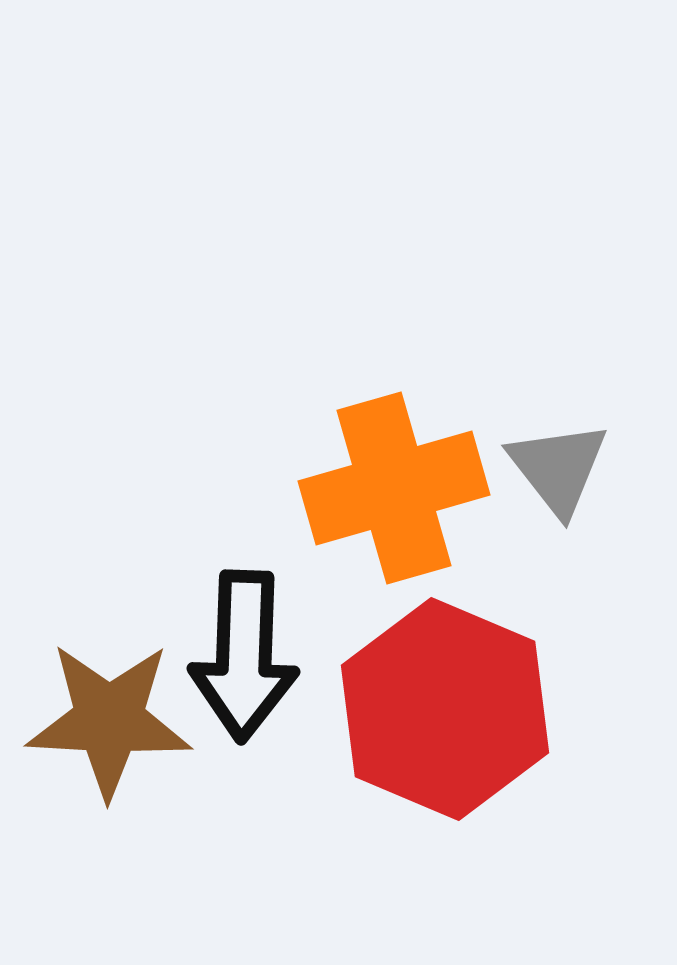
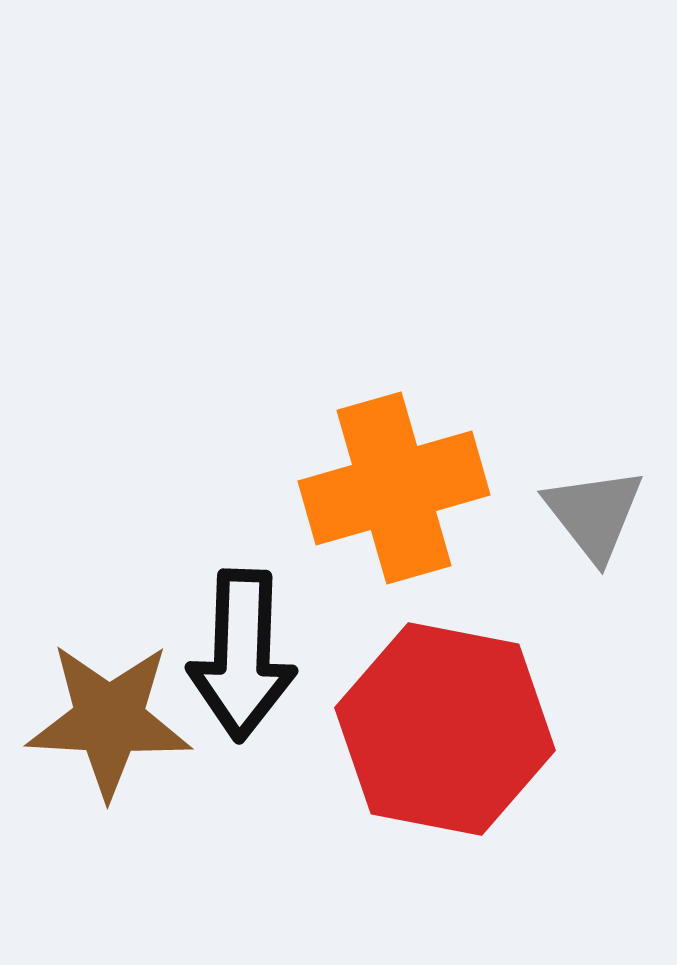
gray triangle: moved 36 px right, 46 px down
black arrow: moved 2 px left, 1 px up
red hexagon: moved 20 px down; rotated 12 degrees counterclockwise
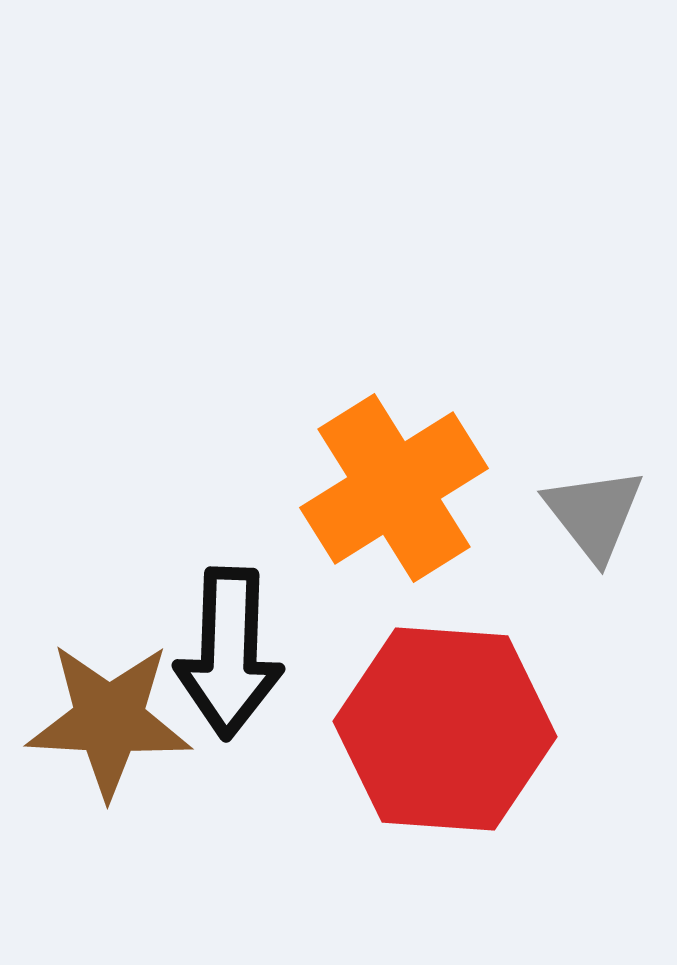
orange cross: rotated 16 degrees counterclockwise
black arrow: moved 13 px left, 2 px up
red hexagon: rotated 7 degrees counterclockwise
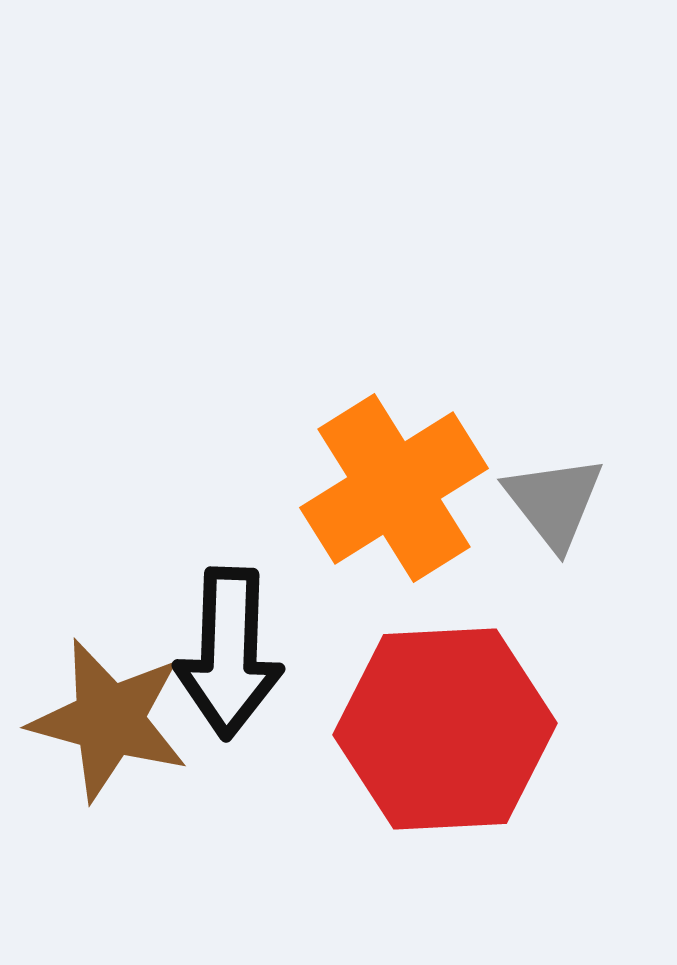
gray triangle: moved 40 px left, 12 px up
brown star: rotated 12 degrees clockwise
red hexagon: rotated 7 degrees counterclockwise
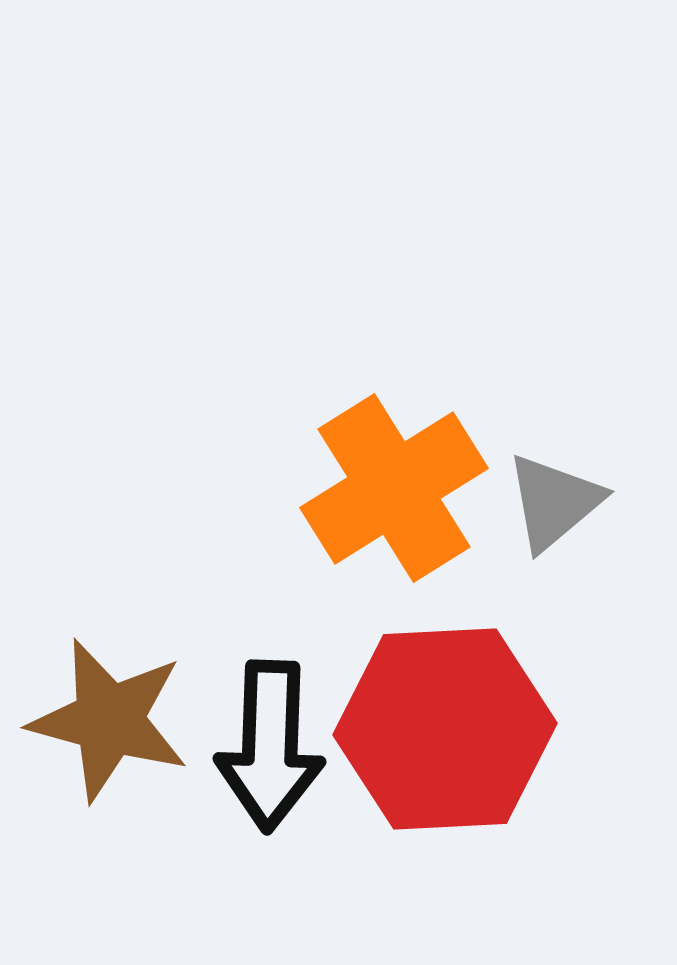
gray triangle: rotated 28 degrees clockwise
black arrow: moved 41 px right, 93 px down
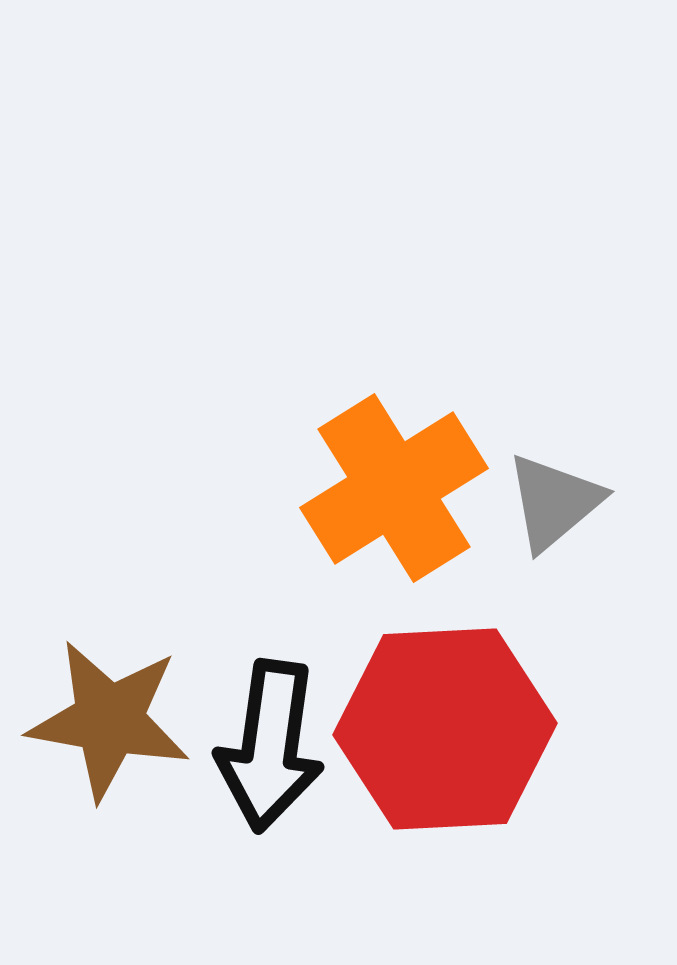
brown star: rotated 5 degrees counterclockwise
black arrow: rotated 6 degrees clockwise
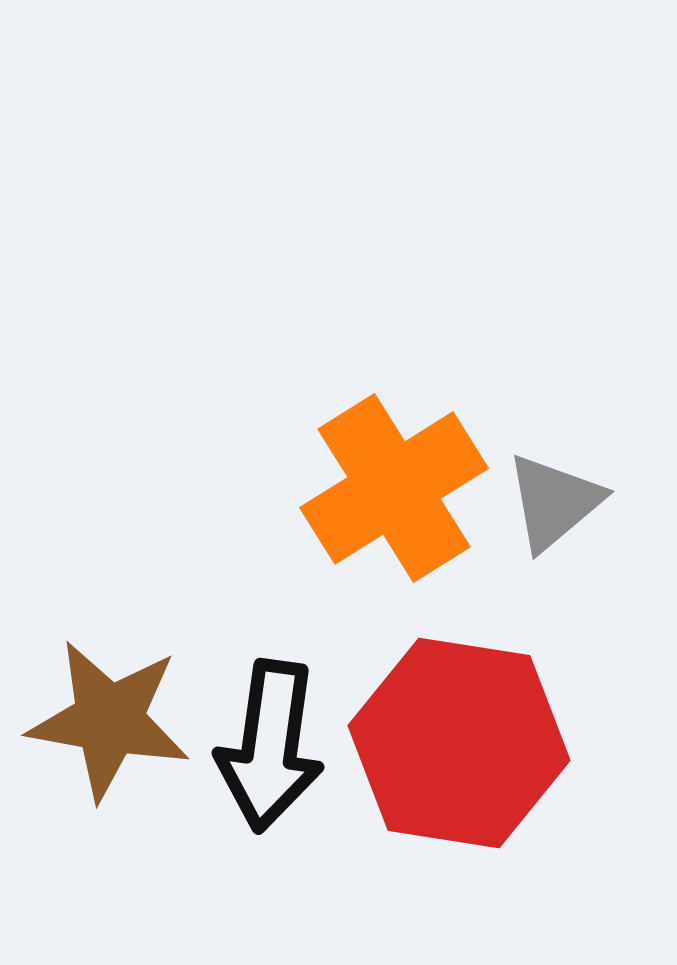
red hexagon: moved 14 px right, 14 px down; rotated 12 degrees clockwise
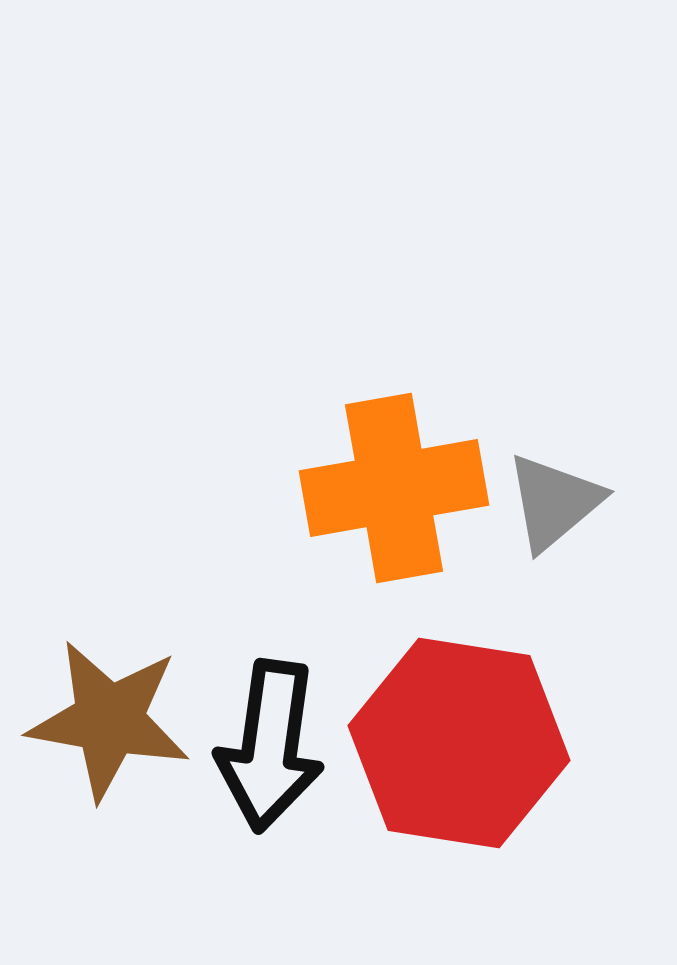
orange cross: rotated 22 degrees clockwise
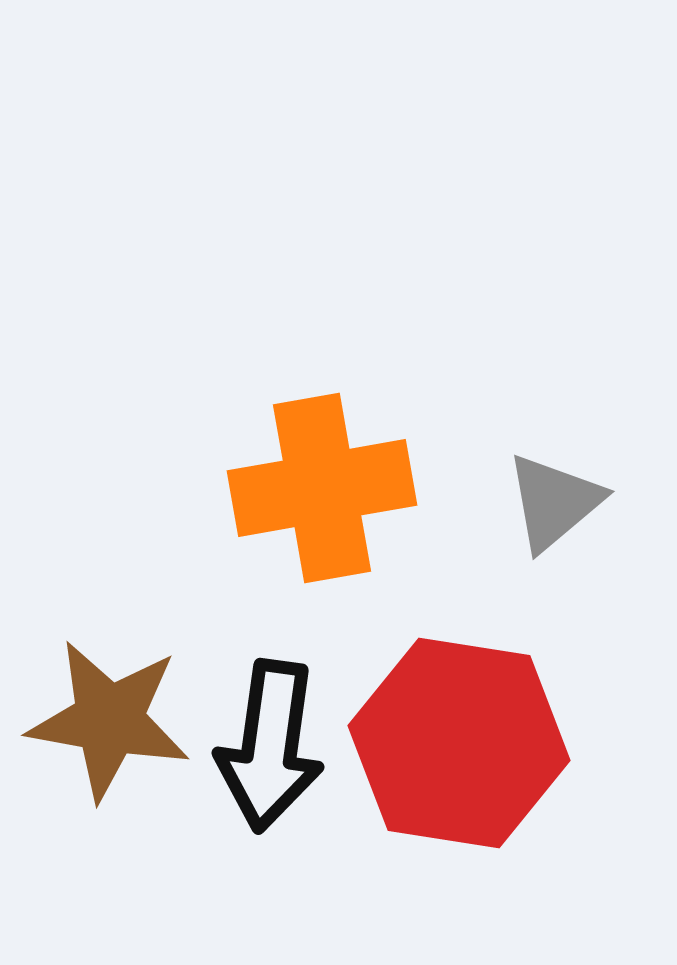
orange cross: moved 72 px left
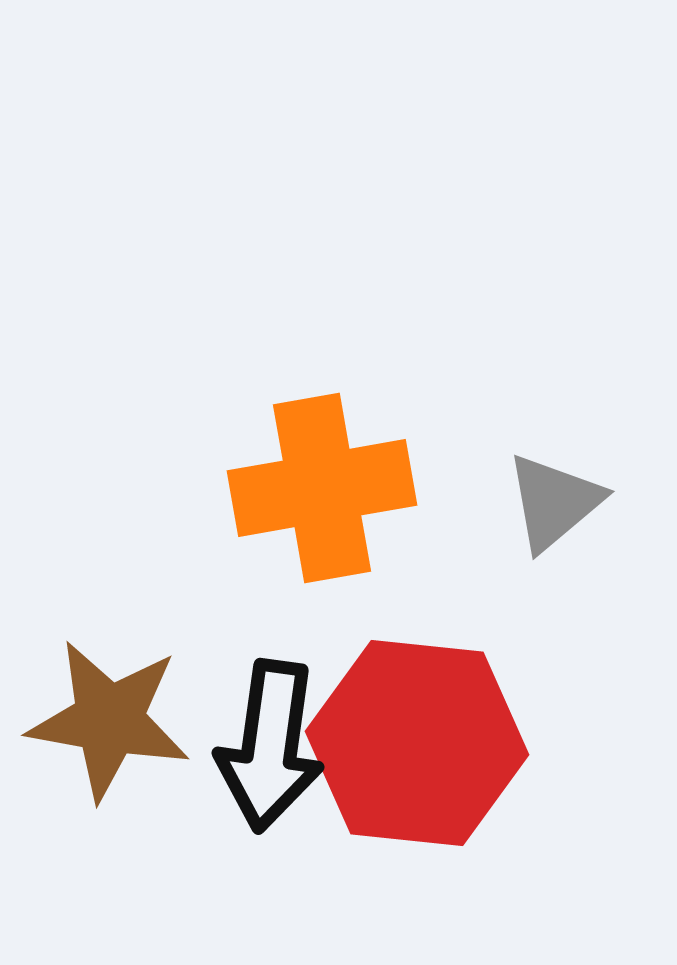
red hexagon: moved 42 px left; rotated 3 degrees counterclockwise
